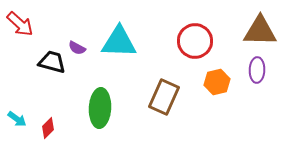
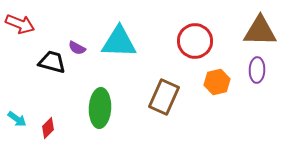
red arrow: rotated 20 degrees counterclockwise
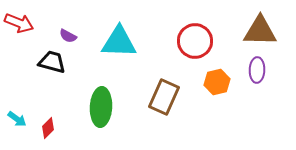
red arrow: moved 1 px left, 1 px up
purple semicircle: moved 9 px left, 12 px up
green ellipse: moved 1 px right, 1 px up
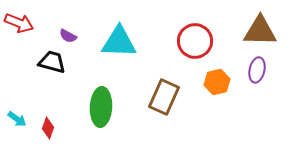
purple ellipse: rotated 10 degrees clockwise
red diamond: rotated 25 degrees counterclockwise
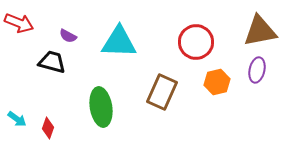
brown triangle: rotated 12 degrees counterclockwise
red circle: moved 1 px right, 1 px down
brown rectangle: moved 2 px left, 5 px up
green ellipse: rotated 12 degrees counterclockwise
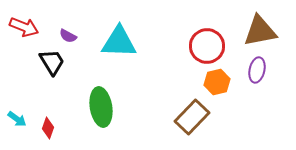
red arrow: moved 5 px right, 4 px down
red circle: moved 11 px right, 4 px down
black trapezoid: rotated 44 degrees clockwise
brown rectangle: moved 30 px right, 25 px down; rotated 20 degrees clockwise
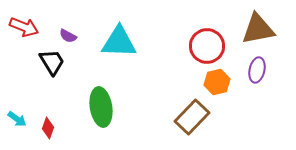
brown triangle: moved 2 px left, 2 px up
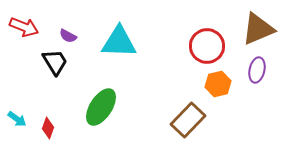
brown triangle: rotated 12 degrees counterclockwise
black trapezoid: moved 3 px right
orange hexagon: moved 1 px right, 2 px down
green ellipse: rotated 42 degrees clockwise
brown rectangle: moved 4 px left, 3 px down
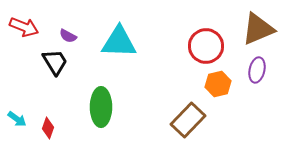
red circle: moved 1 px left
green ellipse: rotated 33 degrees counterclockwise
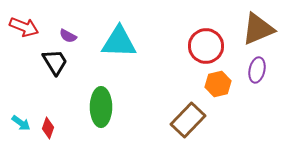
cyan arrow: moved 4 px right, 4 px down
